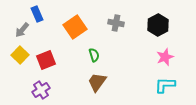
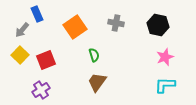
black hexagon: rotated 20 degrees counterclockwise
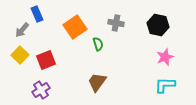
green semicircle: moved 4 px right, 11 px up
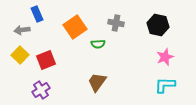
gray arrow: rotated 42 degrees clockwise
green semicircle: rotated 104 degrees clockwise
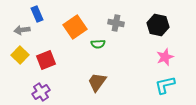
cyan L-shape: rotated 15 degrees counterclockwise
purple cross: moved 2 px down
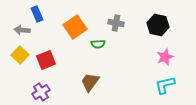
gray arrow: rotated 14 degrees clockwise
brown trapezoid: moved 7 px left
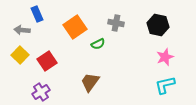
green semicircle: rotated 24 degrees counterclockwise
red square: moved 1 px right, 1 px down; rotated 12 degrees counterclockwise
